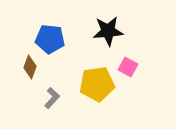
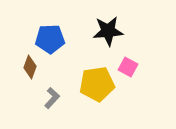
blue pentagon: rotated 8 degrees counterclockwise
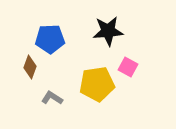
gray L-shape: rotated 100 degrees counterclockwise
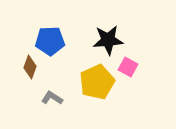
black star: moved 9 px down
blue pentagon: moved 2 px down
yellow pentagon: moved 2 px up; rotated 16 degrees counterclockwise
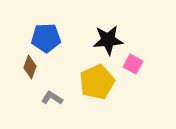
blue pentagon: moved 4 px left, 3 px up
pink square: moved 5 px right, 3 px up
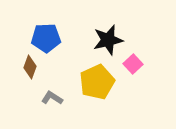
black star: rotated 8 degrees counterclockwise
pink square: rotated 18 degrees clockwise
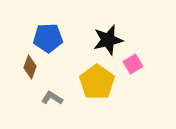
blue pentagon: moved 2 px right
pink square: rotated 12 degrees clockwise
yellow pentagon: rotated 12 degrees counterclockwise
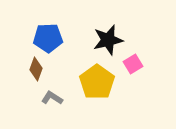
brown diamond: moved 6 px right, 2 px down
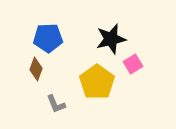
black star: moved 3 px right, 1 px up
gray L-shape: moved 4 px right, 6 px down; rotated 145 degrees counterclockwise
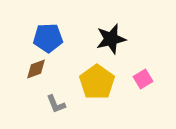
pink square: moved 10 px right, 15 px down
brown diamond: rotated 50 degrees clockwise
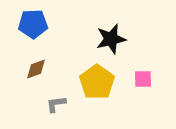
blue pentagon: moved 15 px left, 14 px up
pink square: rotated 30 degrees clockwise
gray L-shape: rotated 105 degrees clockwise
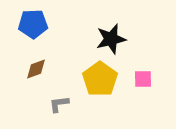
yellow pentagon: moved 3 px right, 3 px up
gray L-shape: moved 3 px right
